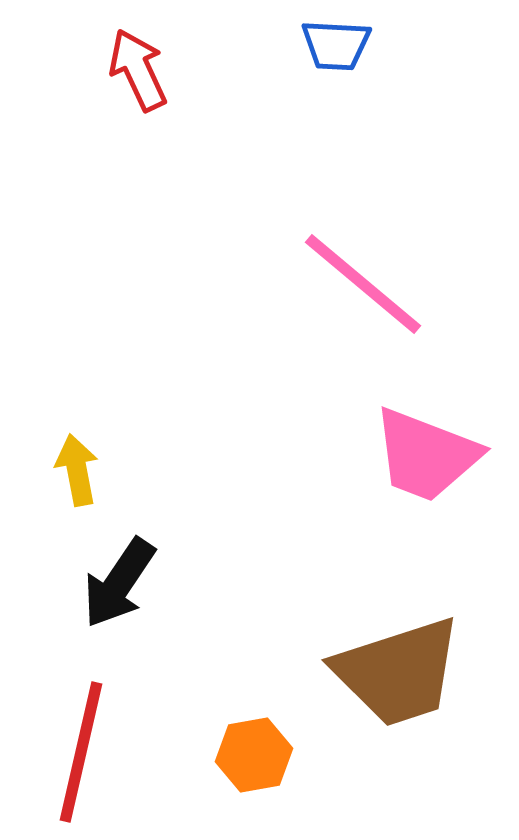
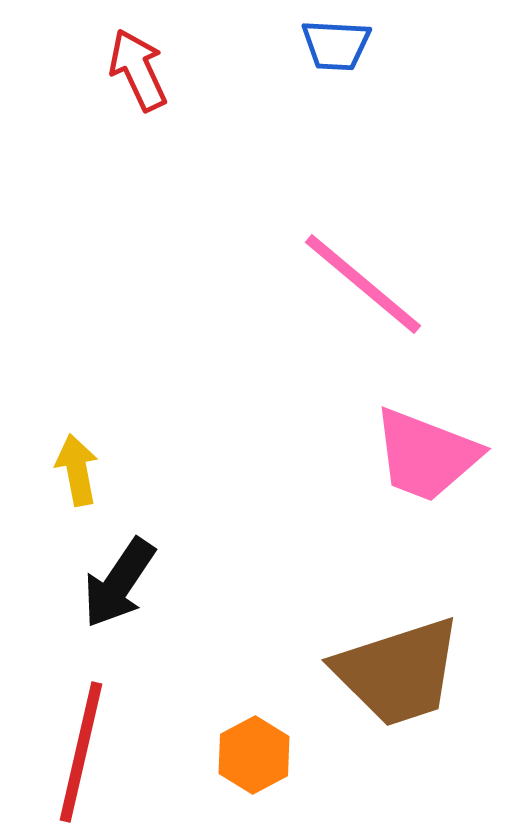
orange hexagon: rotated 18 degrees counterclockwise
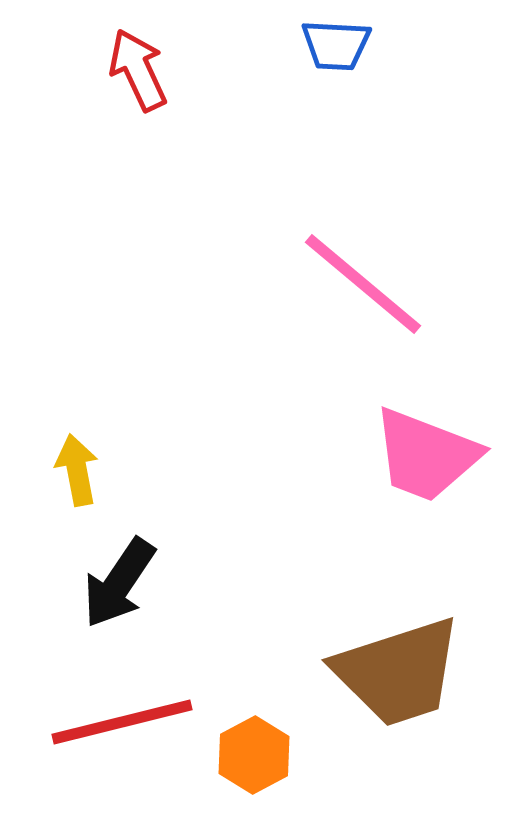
red line: moved 41 px right, 30 px up; rotated 63 degrees clockwise
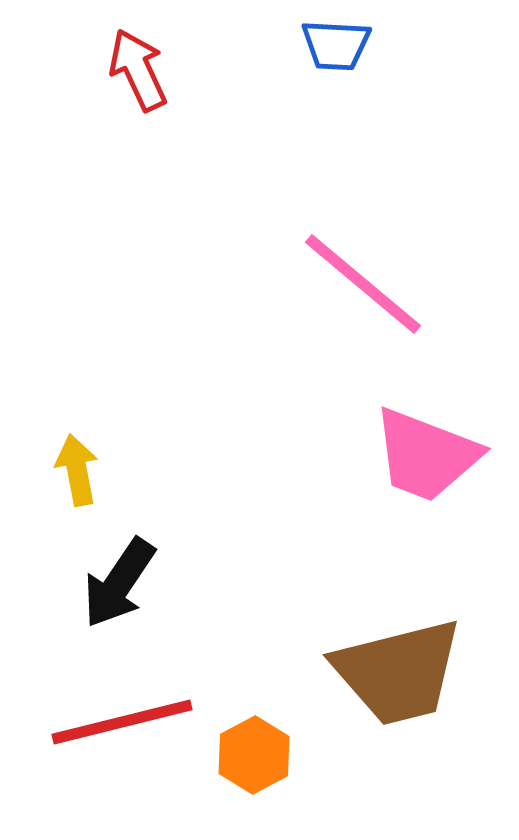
brown trapezoid: rotated 4 degrees clockwise
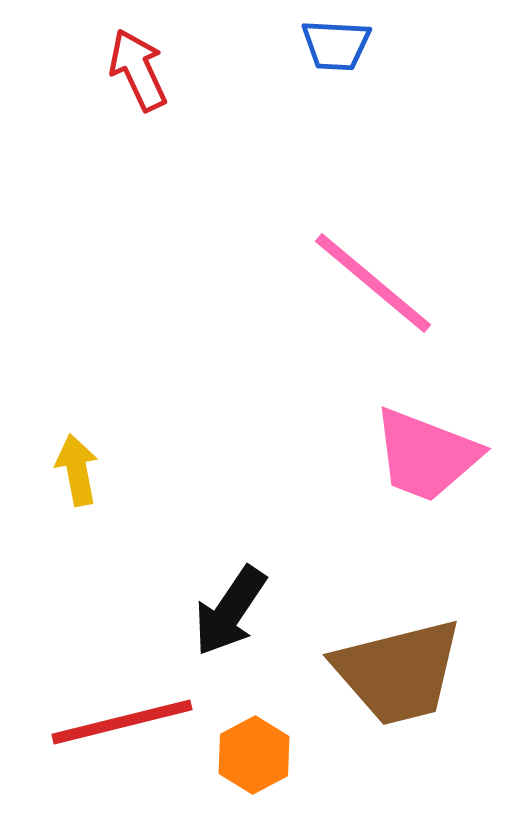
pink line: moved 10 px right, 1 px up
black arrow: moved 111 px right, 28 px down
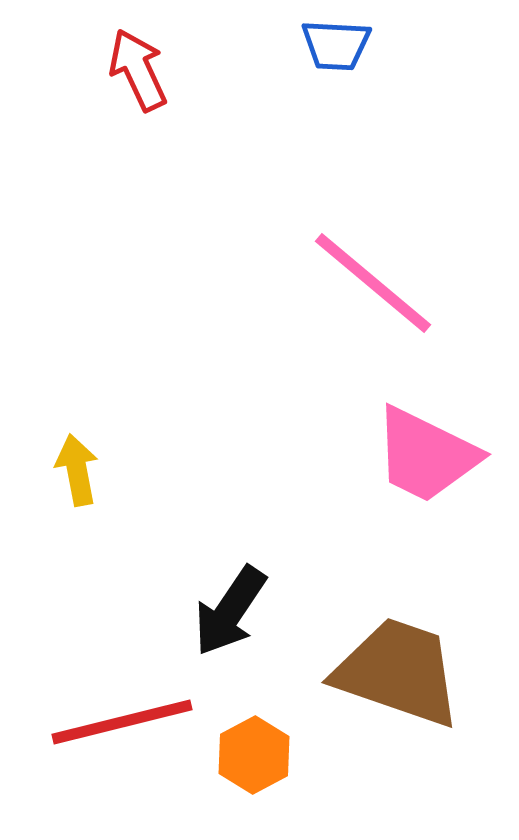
pink trapezoid: rotated 5 degrees clockwise
brown trapezoid: rotated 147 degrees counterclockwise
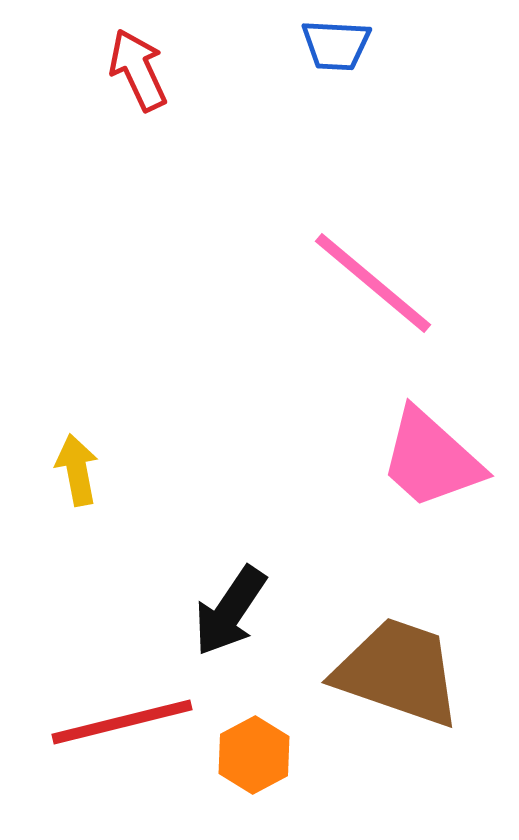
pink trapezoid: moved 5 px right, 4 px down; rotated 16 degrees clockwise
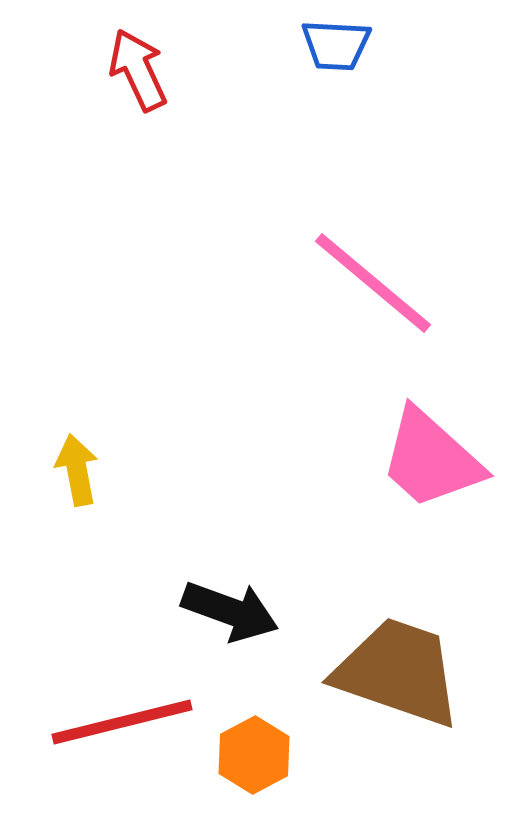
black arrow: rotated 104 degrees counterclockwise
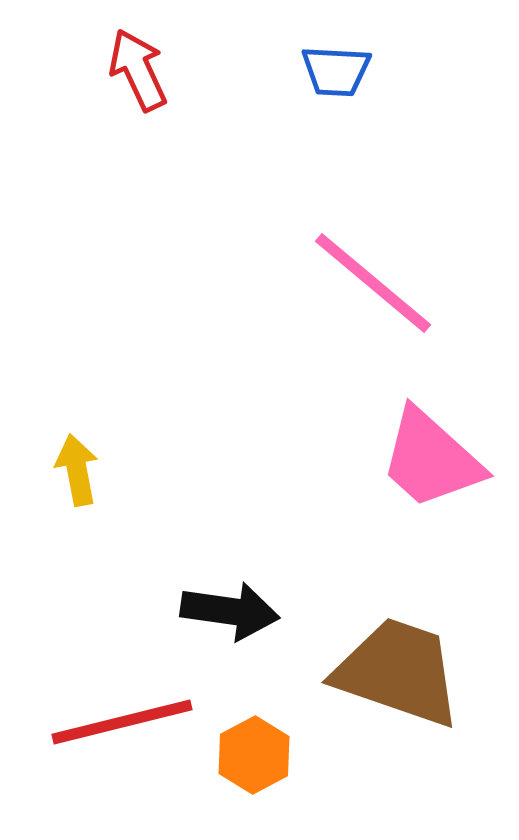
blue trapezoid: moved 26 px down
black arrow: rotated 12 degrees counterclockwise
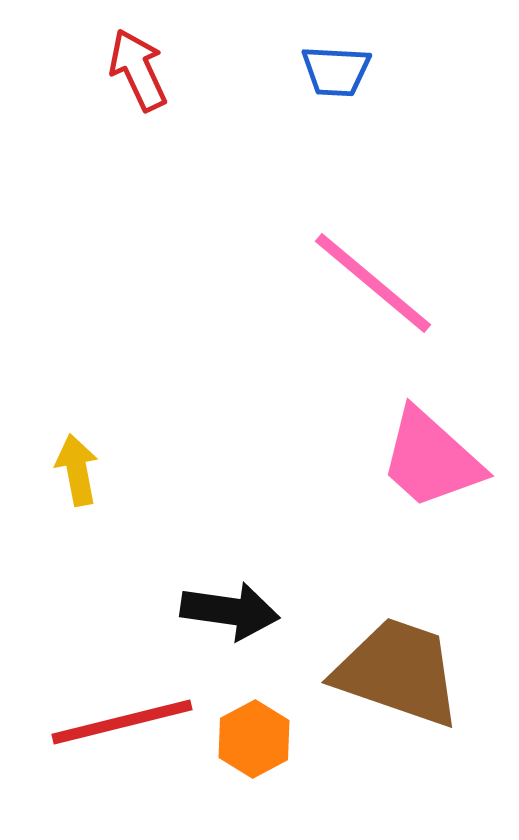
orange hexagon: moved 16 px up
